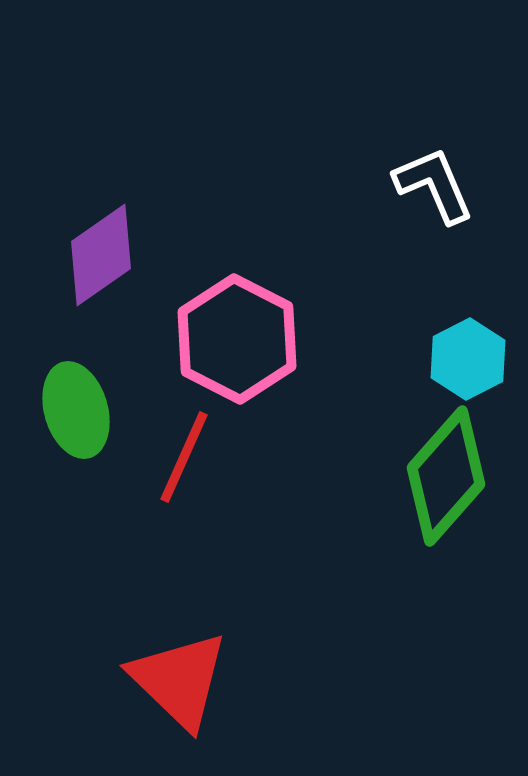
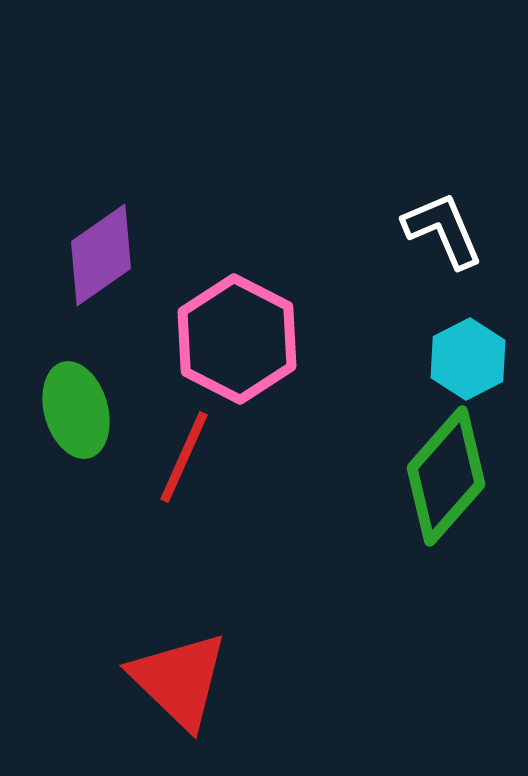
white L-shape: moved 9 px right, 45 px down
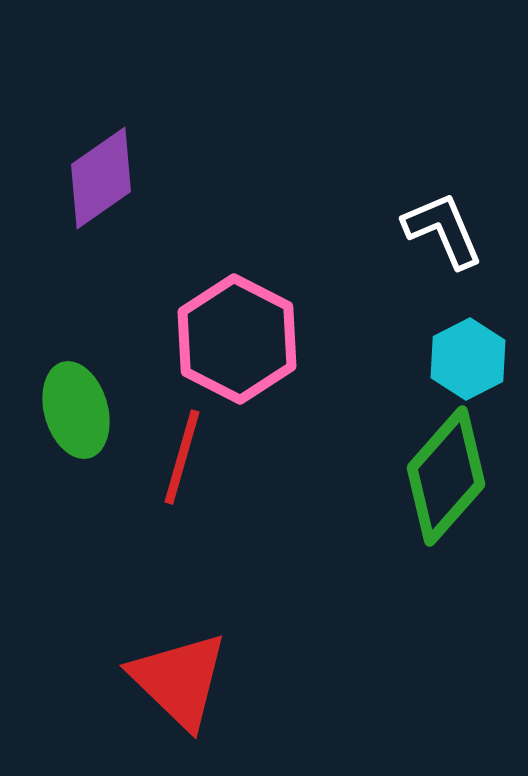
purple diamond: moved 77 px up
red line: moved 2 px left; rotated 8 degrees counterclockwise
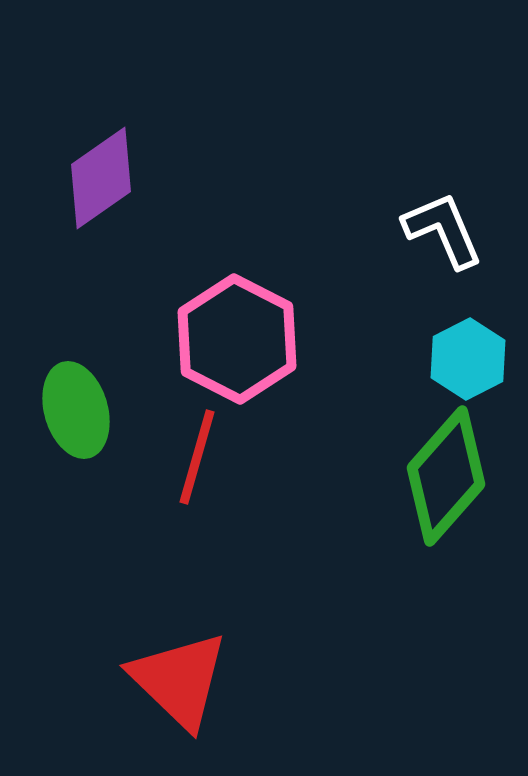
red line: moved 15 px right
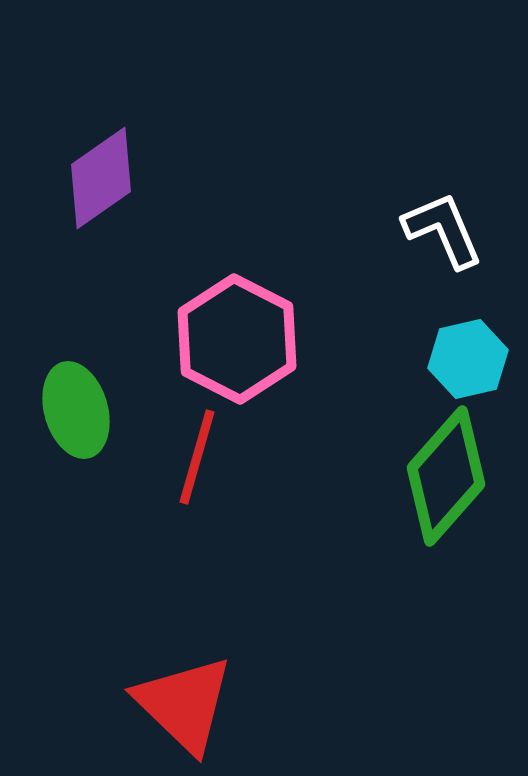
cyan hexagon: rotated 14 degrees clockwise
red triangle: moved 5 px right, 24 px down
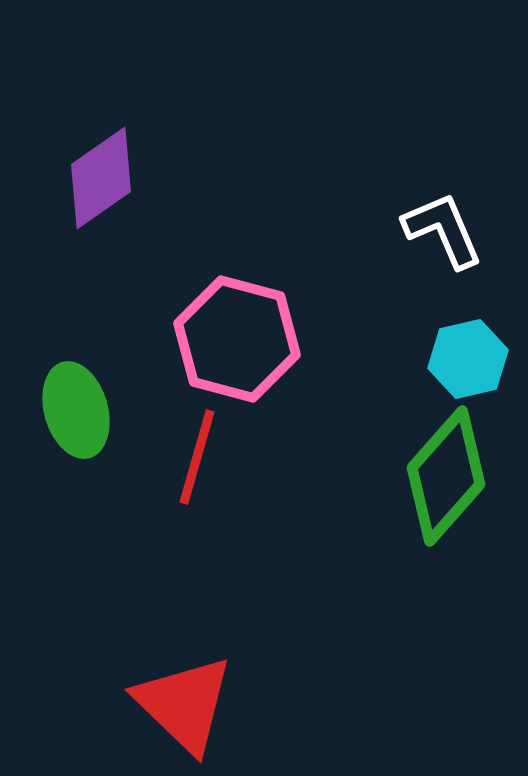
pink hexagon: rotated 12 degrees counterclockwise
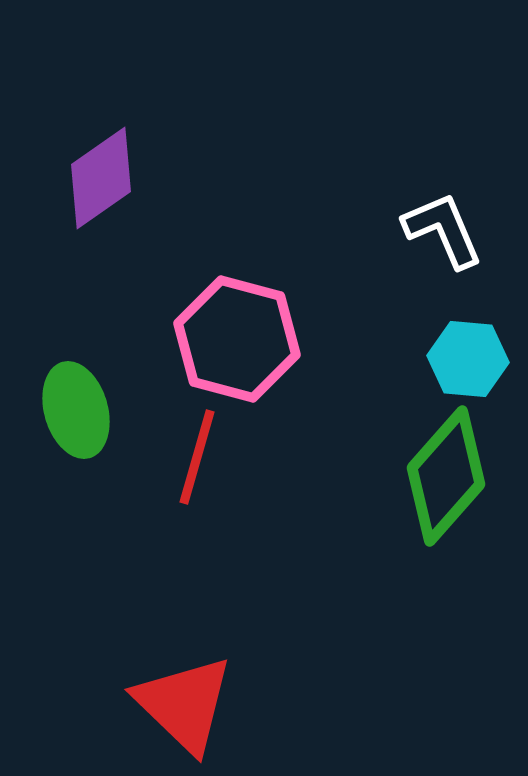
cyan hexagon: rotated 18 degrees clockwise
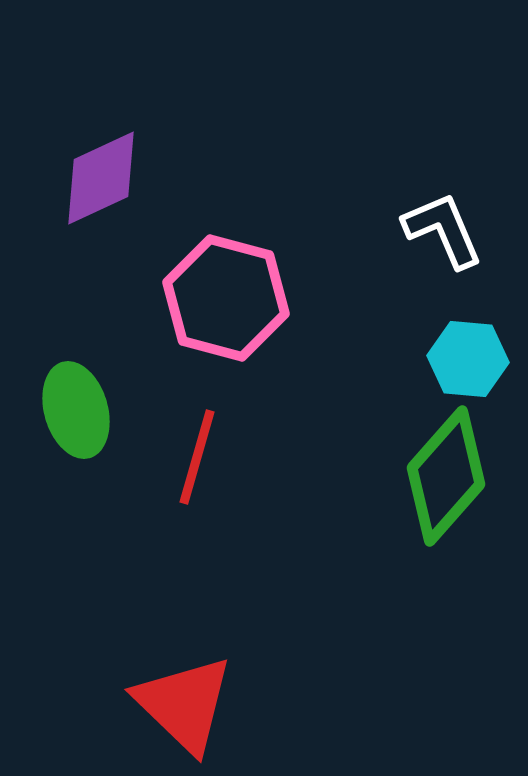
purple diamond: rotated 10 degrees clockwise
pink hexagon: moved 11 px left, 41 px up
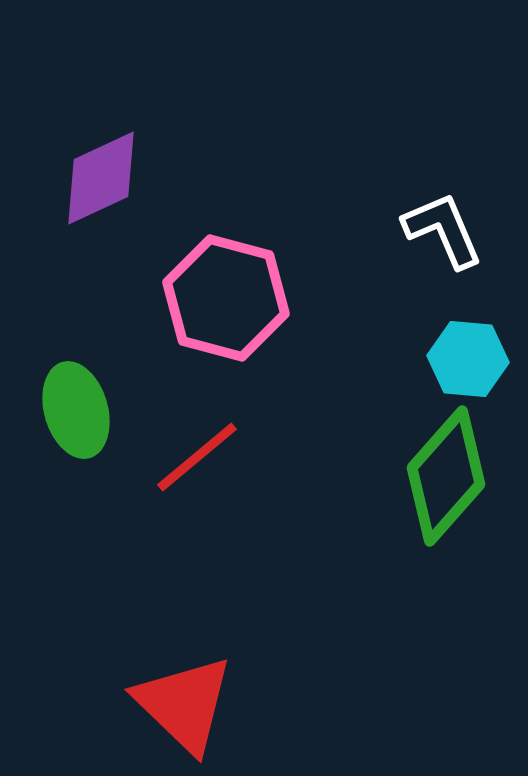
red line: rotated 34 degrees clockwise
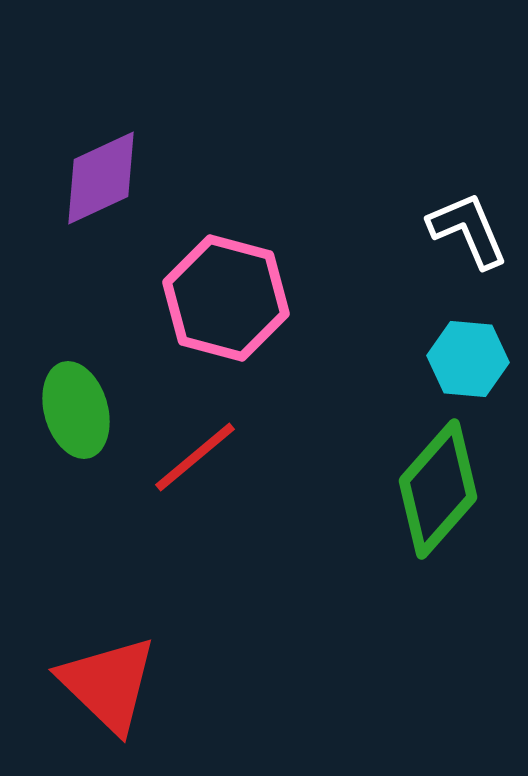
white L-shape: moved 25 px right
red line: moved 2 px left
green diamond: moved 8 px left, 13 px down
red triangle: moved 76 px left, 20 px up
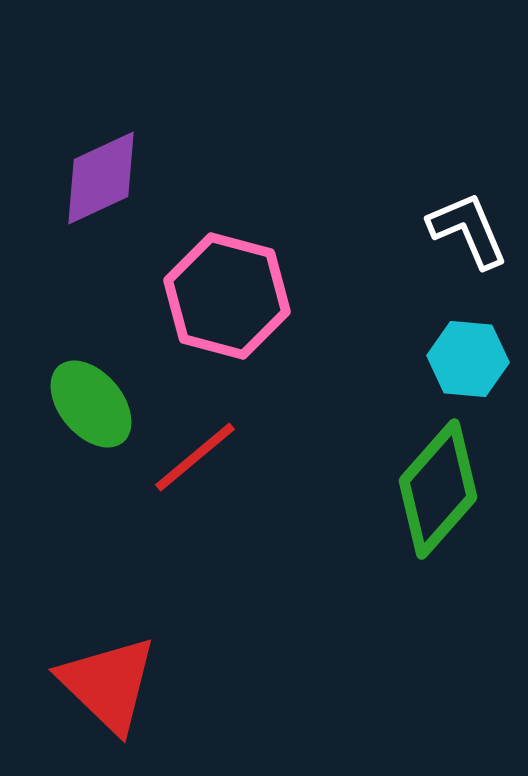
pink hexagon: moved 1 px right, 2 px up
green ellipse: moved 15 px right, 6 px up; rotated 24 degrees counterclockwise
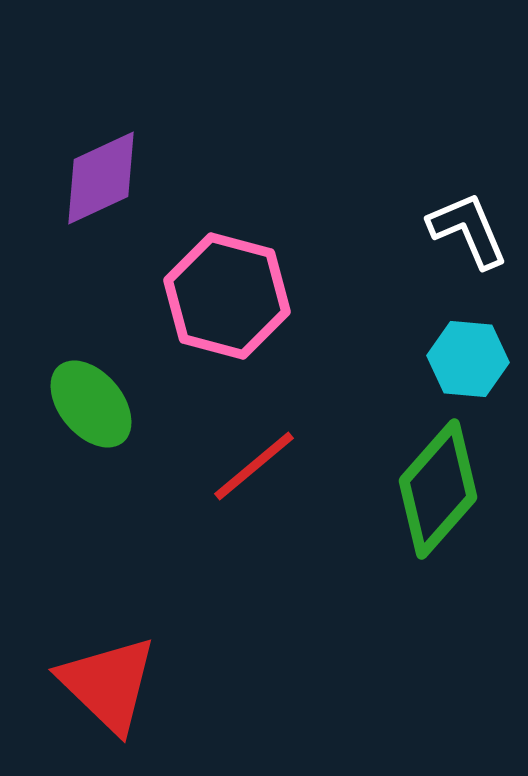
red line: moved 59 px right, 9 px down
